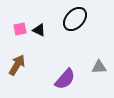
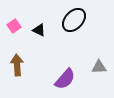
black ellipse: moved 1 px left, 1 px down
pink square: moved 6 px left, 3 px up; rotated 24 degrees counterclockwise
brown arrow: rotated 35 degrees counterclockwise
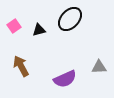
black ellipse: moved 4 px left, 1 px up
black triangle: rotated 40 degrees counterclockwise
brown arrow: moved 4 px right, 1 px down; rotated 25 degrees counterclockwise
purple semicircle: rotated 25 degrees clockwise
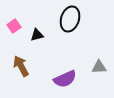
black ellipse: rotated 25 degrees counterclockwise
black triangle: moved 2 px left, 5 px down
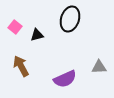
pink square: moved 1 px right, 1 px down; rotated 16 degrees counterclockwise
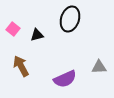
pink square: moved 2 px left, 2 px down
